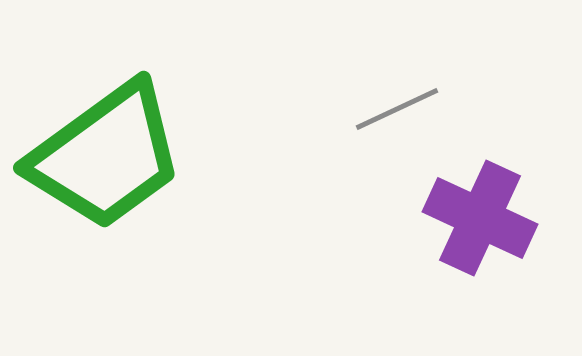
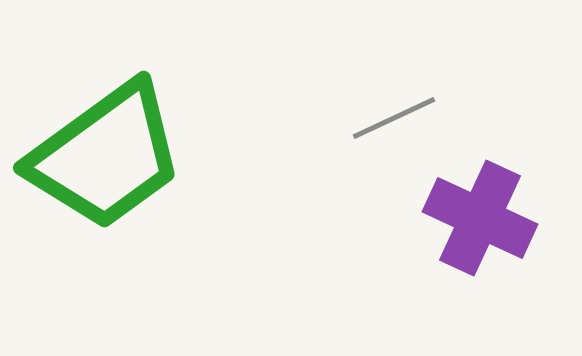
gray line: moved 3 px left, 9 px down
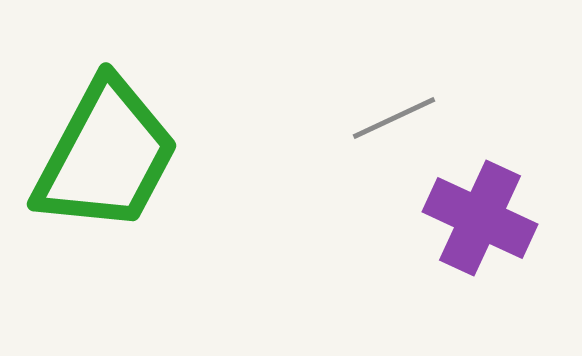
green trapezoid: rotated 26 degrees counterclockwise
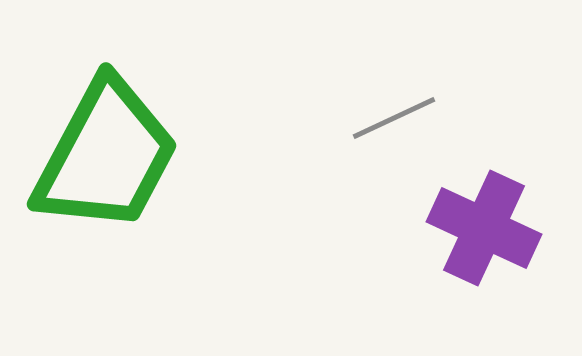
purple cross: moved 4 px right, 10 px down
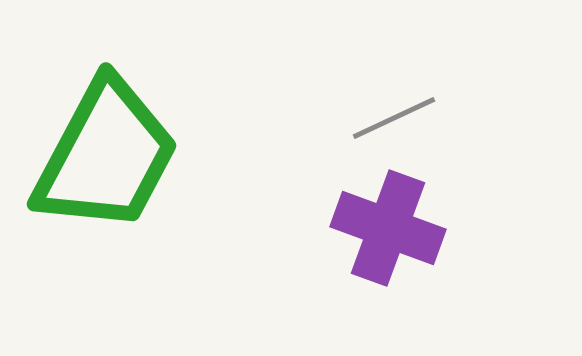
purple cross: moved 96 px left; rotated 5 degrees counterclockwise
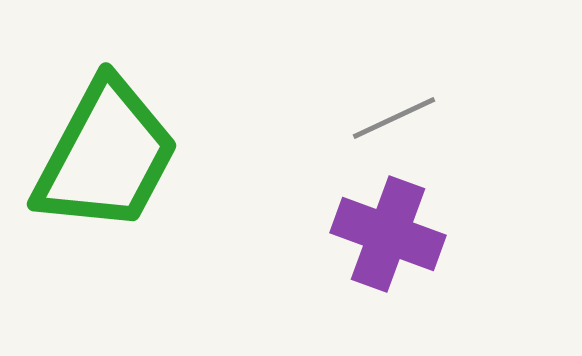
purple cross: moved 6 px down
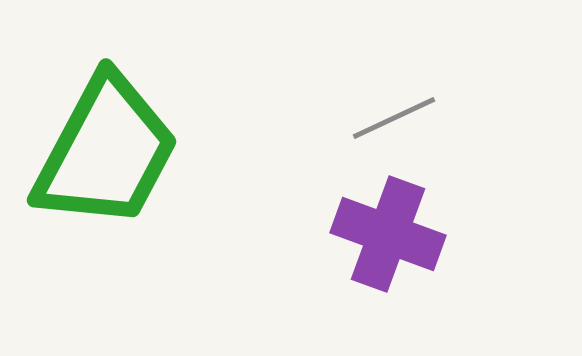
green trapezoid: moved 4 px up
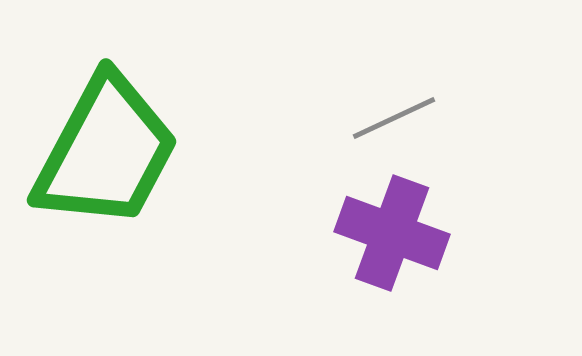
purple cross: moved 4 px right, 1 px up
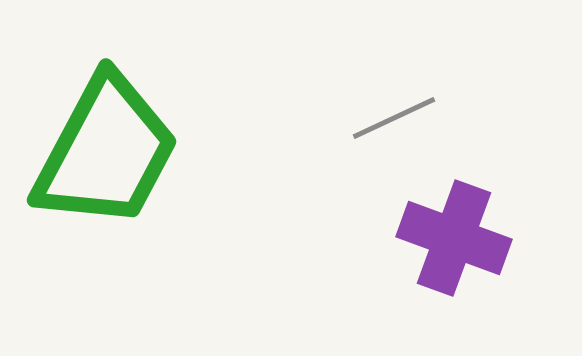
purple cross: moved 62 px right, 5 px down
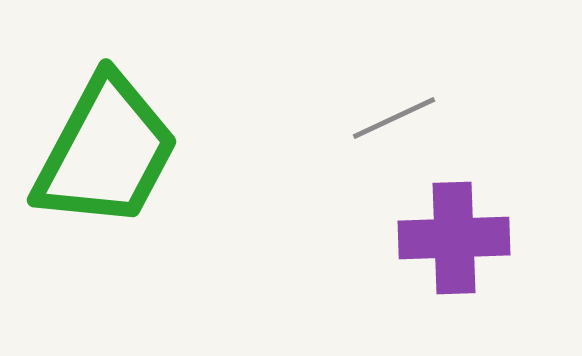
purple cross: rotated 22 degrees counterclockwise
